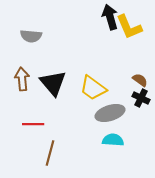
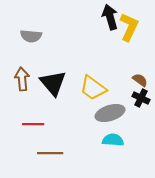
yellow L-shape: rotated 132 degrees counterclockwise
brown line: rotated 75 degrees clockwise
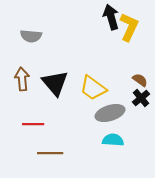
black arrow: moved 1 px right
black triangle: moved 2 px right
black cross: rotated 24 degrees clockwise
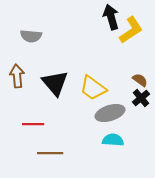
yellow L-shape: moved 2 px right, 3 px down; rotated 32 degrees clockwise
brown arrow: moved 5 px left, 3 px up
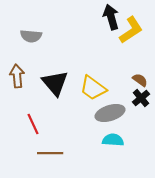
red line: rotated 65 degrees clockwise
